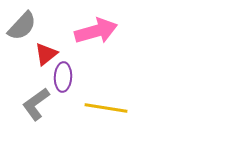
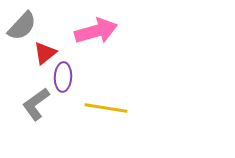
red triangle: moved 1 px left, 1 px up
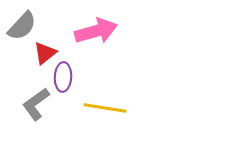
yellow line: moved 1 px left
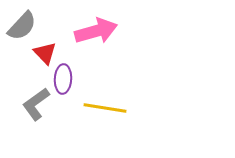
red triangle: rotated 35 degrees counterclockwise
purple ellipse: moved 2 px down
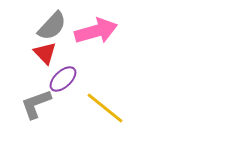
gray semicircle: moved 30 px right
purple ellipse: rotated 44 degrees clockwise
gray L-shape: rotated 16 degrees clockwise
yellow line: rotated 30 degrees clockwise
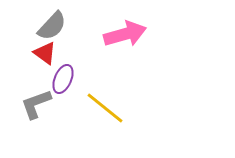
pink arrow: moved 29 px right, 3 px down
red triangle: rotated 10 degrees counterclockwise
purple ellipse: rotated 24 degrees counterclockwise
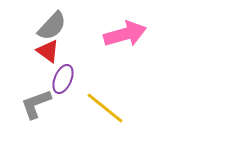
red triangle: moved 3 px right, 2 px up
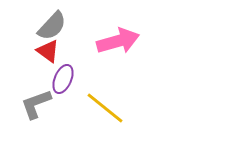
pink arrow: moved 7 px left, 7 px down
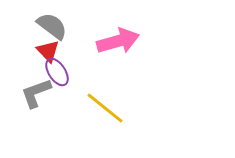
gray semicircle: rotated 96 degrees counterclockwise
red triangle: rotated 10 degrees clockwise
purple ellipse: moved 6 px left, 7 px up; rotated 56 degrees counterclockwise
gray L-shape: moved 11 px up
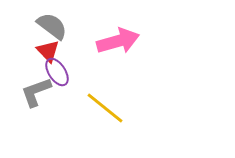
gray L-shape: moved 1 px up
